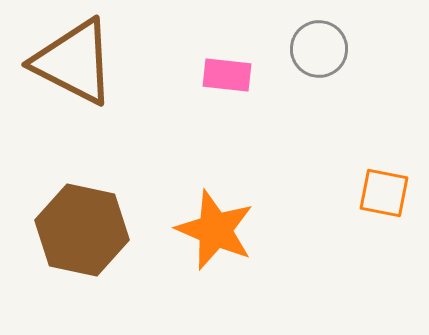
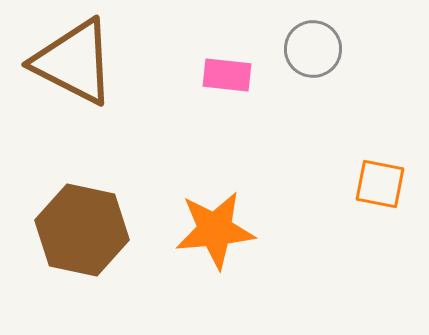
gray circle: moved 6 px left
orange square: moved 4 px left, 9 px up
orange star: rotated 28 degrees counterclockwise
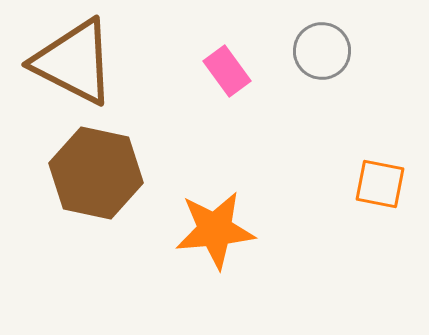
gray circle: moved 9 px right, 2 px down
pink rectangle: moved 4 px up; rotated 48 degrees clockwise
brown hexagon: moved 14 px right, 57 px up
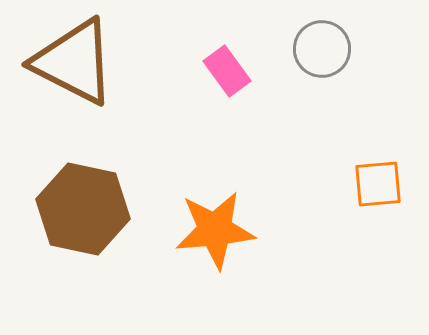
gray circle: moved 2 px up
brown hexagon: moved 13 px left, 36 px down
orange square: moved 2 px left; rotated 16 degrees counterclockwise
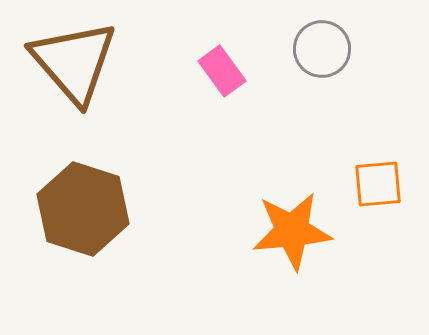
brown triangle: rotated 22 degrees clockwise
pink rectangle: moved 5 px left
brown hexagon: rotated 6 degrees clockwise
orange star: moved 77 px right, 1 px down
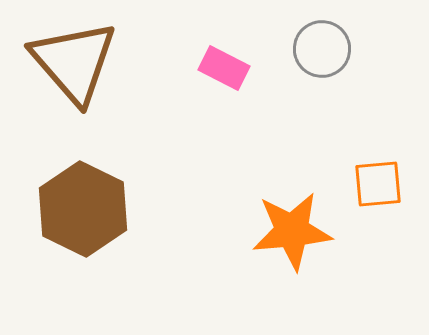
pink rectangle: moved 2 px right, 3 px up; rotated 27 degrees counterclockwise
brown hexagon: rotated 8 degrees clockwise
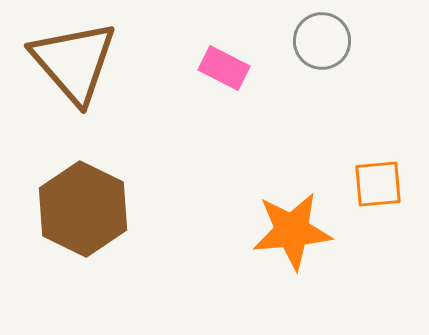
gray circle: moved 8 px up
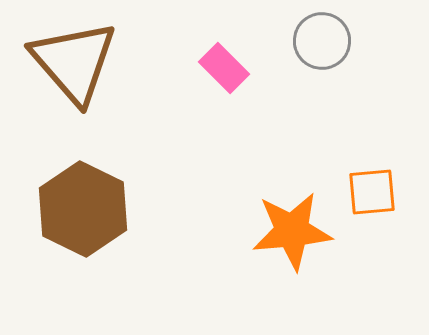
pink rectangle: rotated 18 degrees clockwise
orange square: moved 6 px left, 8 px down
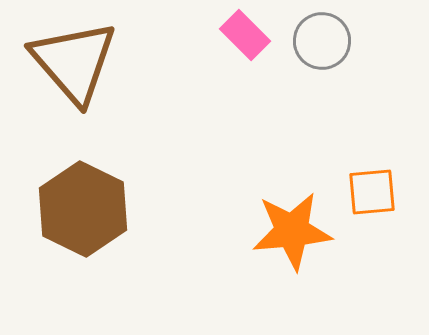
pink rectangle: moved 21 px right, 33 px up
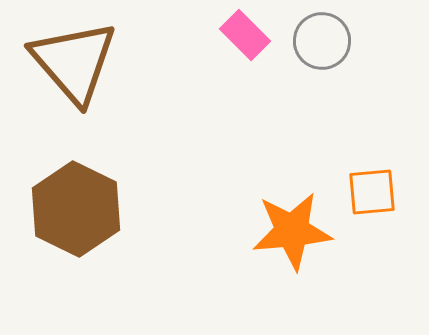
brown hexagon: moved 7 px left
